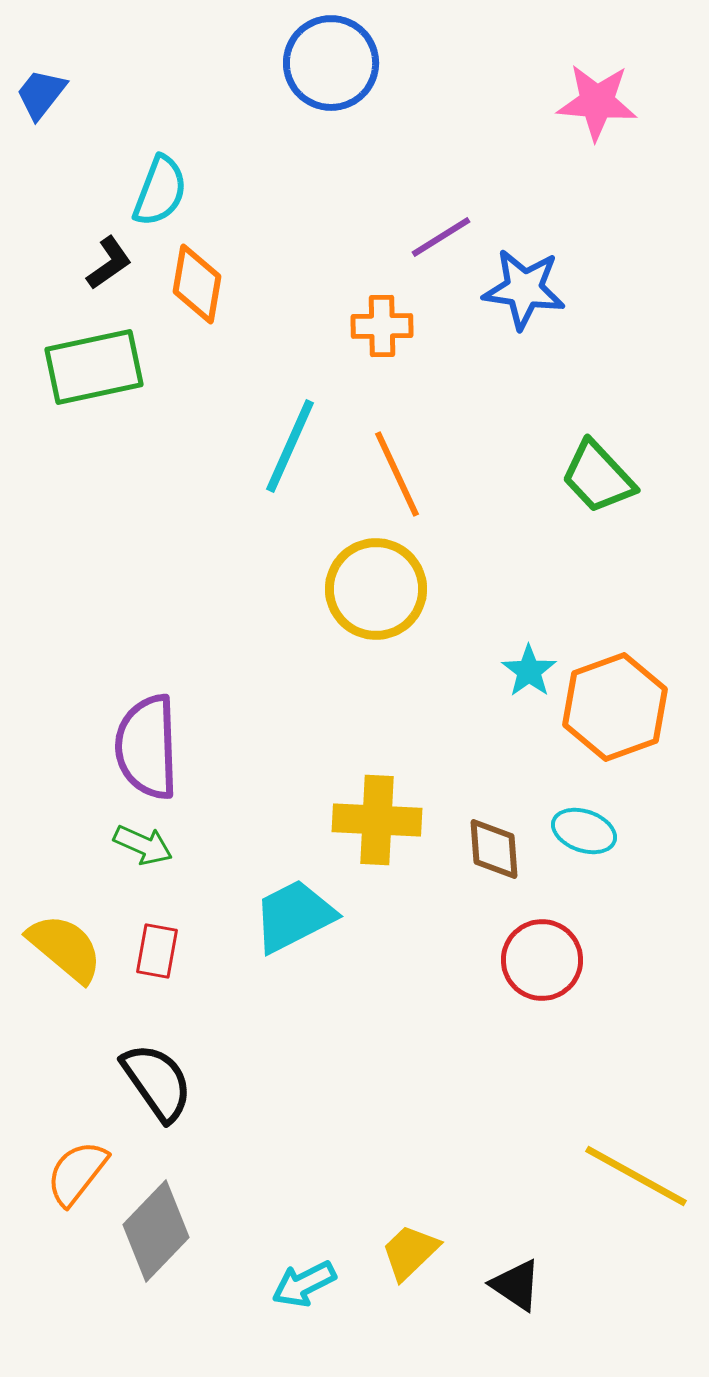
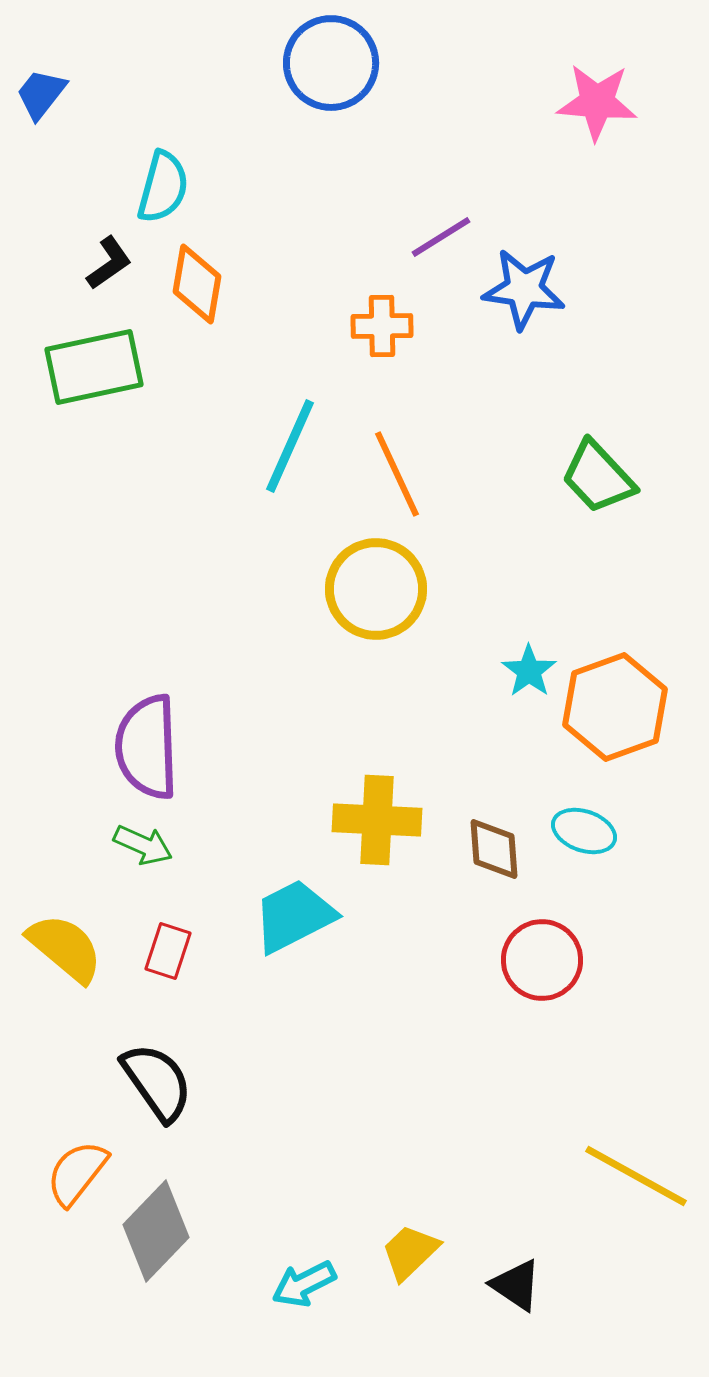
cyan semicircle: moved 3 px right, 4 px up; rotated 6 degrees counterclockwise
red rectangle: moved 11 px right; rotated 8 degrees clockwise
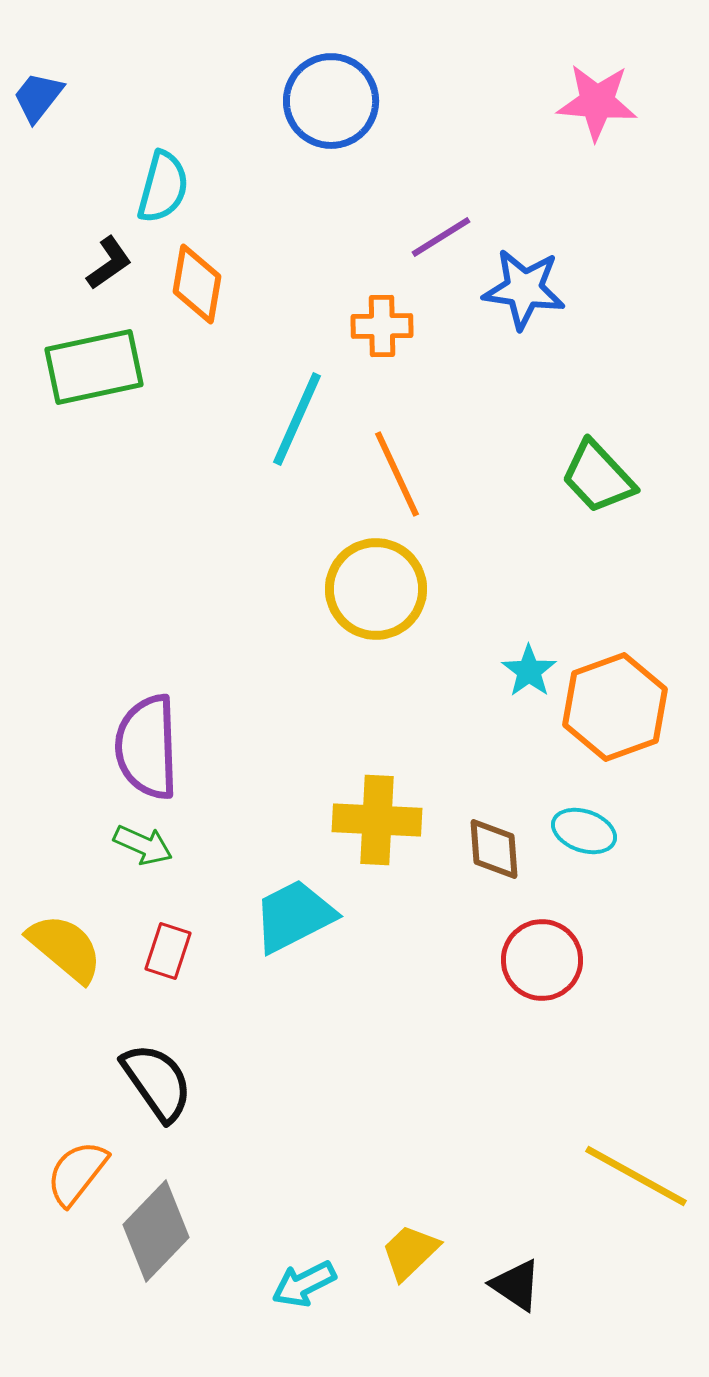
blue circle: moved 38 px down
blue trapezoid: moved 3 px left, 3 px down
cyan line: moved 7 px right, 27 px up
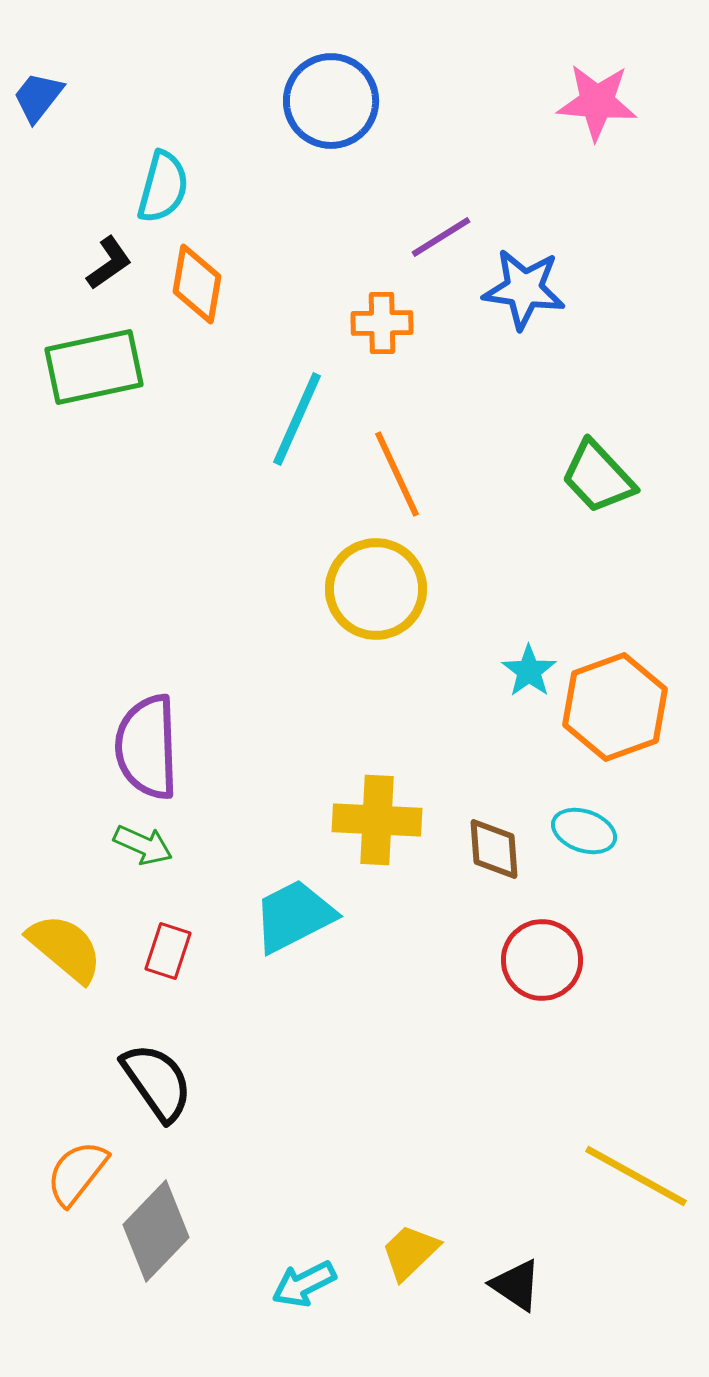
orange cross: moved 3 px up
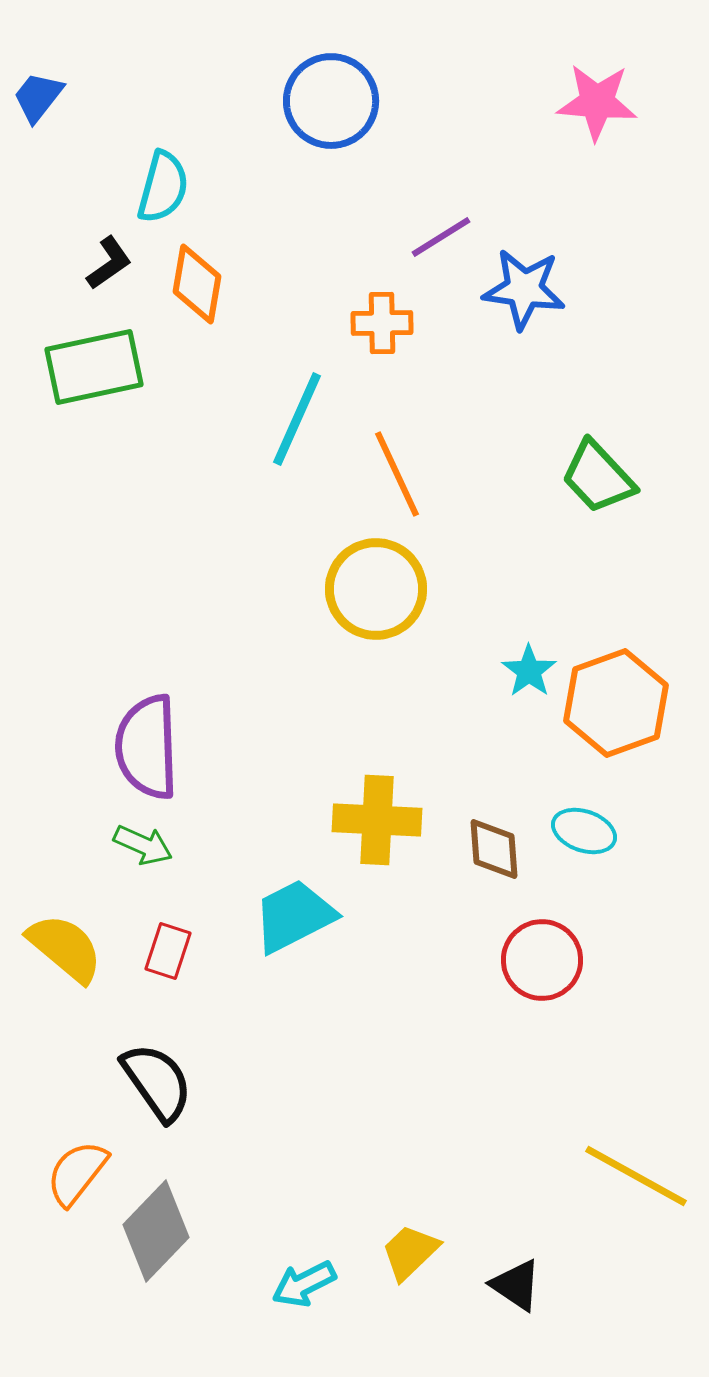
orange hexagon: moved 1 px right, 4 px up
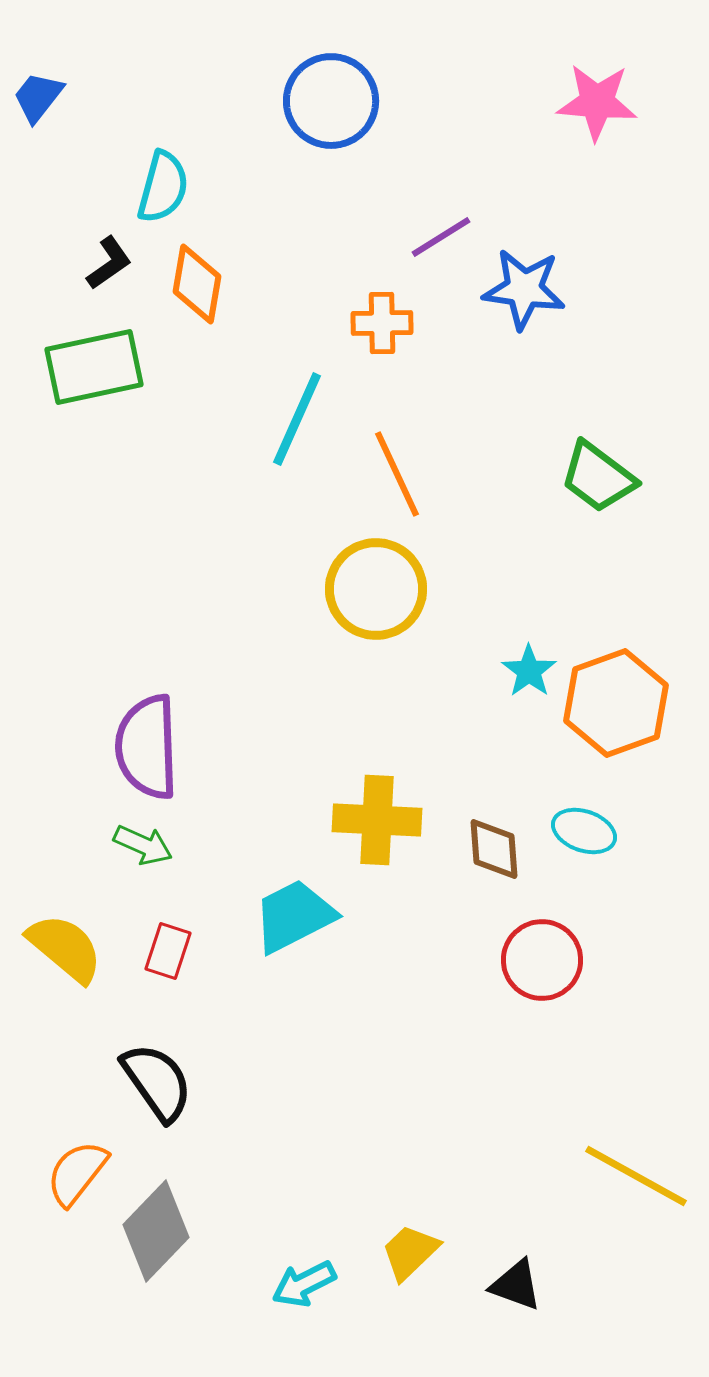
green trapezoid: rotated 10 degrees counterclockwise
black triangle: rotated 14 degrees counterclockwise
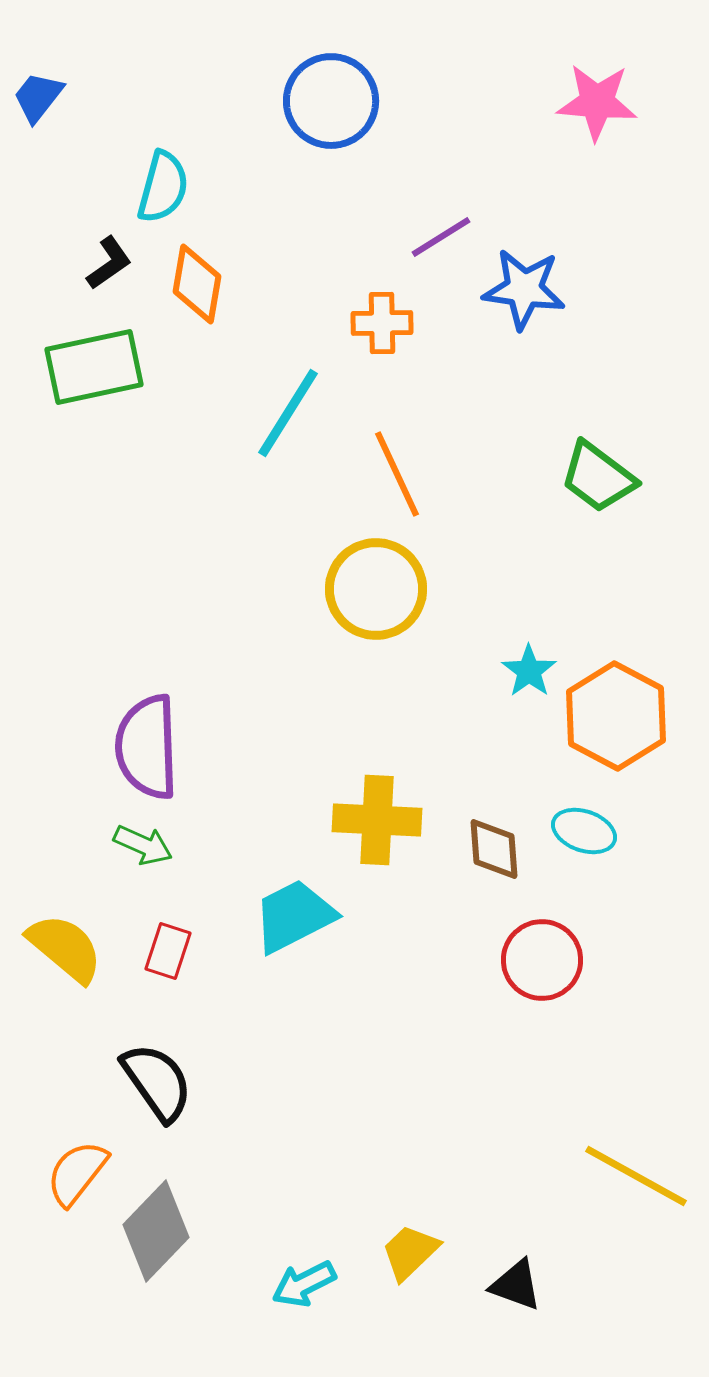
cyan line: moved 9 px left, 6 px up; rotated 8 degrees clockwise
orange hexagon: moved 13 px down; rotated 12 degrees counterclockwise
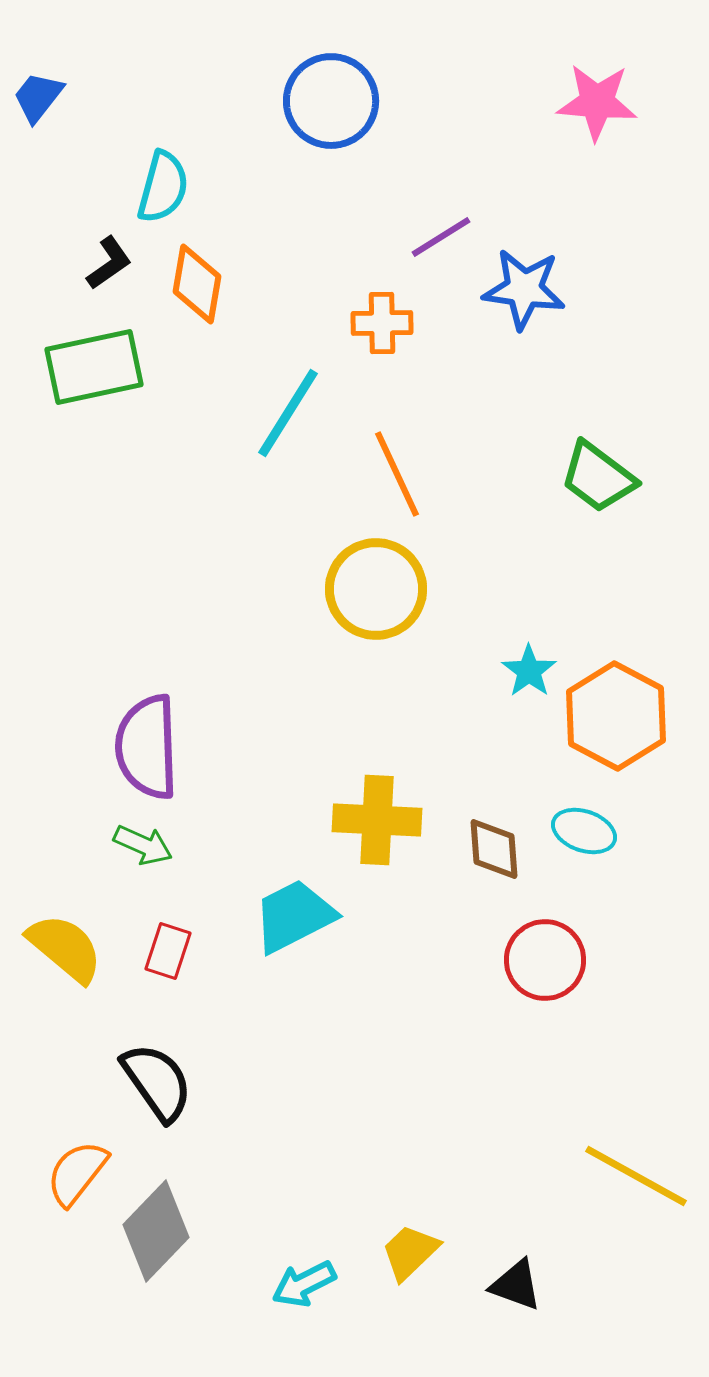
red circle: moved 3 px right
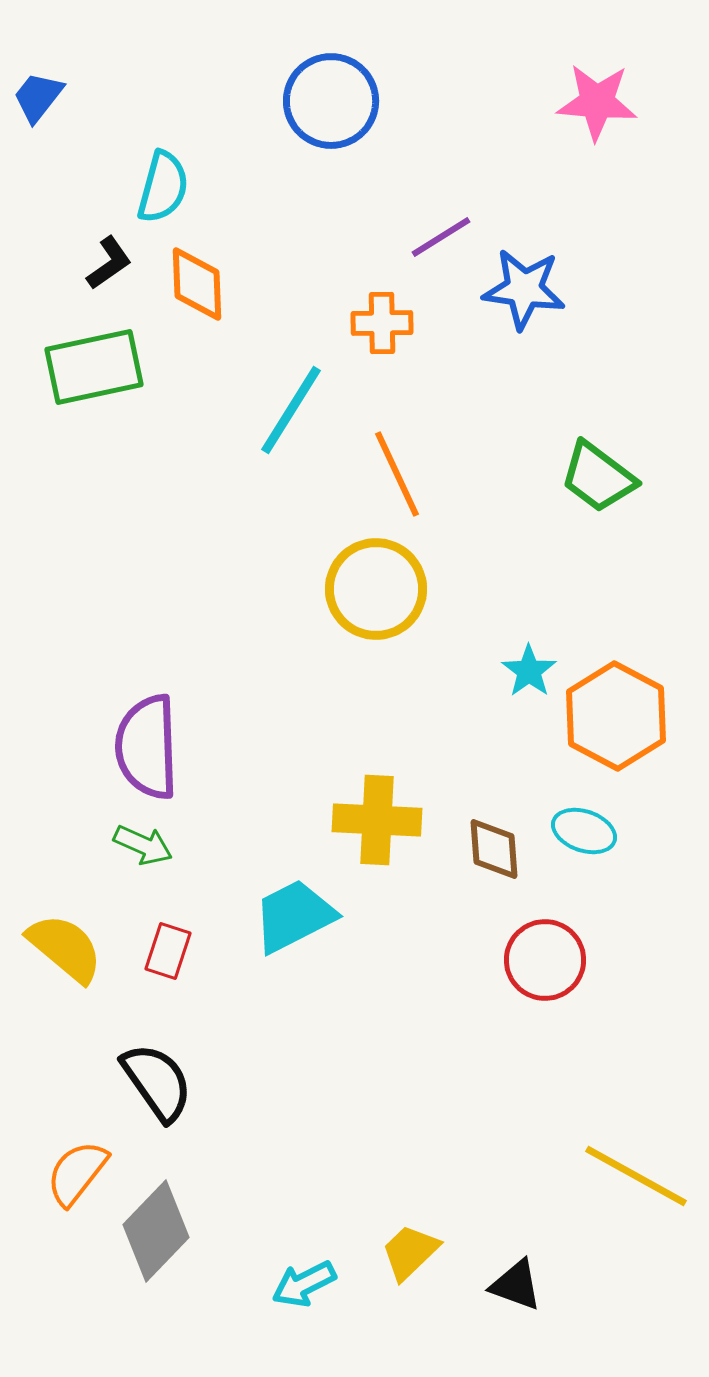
orange diamond: rotated 12 degrees counterclockwise
cyan line: moved 3 px right, 3 px up
